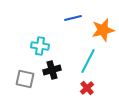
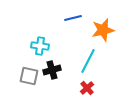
gray square: moved 4 px right, 3 px up
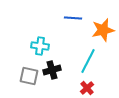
blue line: rotated 18 degrees clockwise
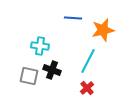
black cross: rotated 36 degrees clockwise
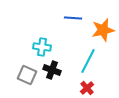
cyan cross: moved 2 px right, 1 px down
gray square: moved 2 px left, 1 px up; rotated 12 degrees clockwise
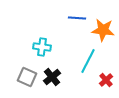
blue line: moved 4 px right
orange star: rotated 20 degrees clockwise
black cross: moved 7 px down; rotated 30 degrees clockwise
gray square: moved 2 px down
red cross: moved 19 px right, 8 px up
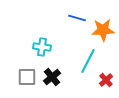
blue line: rotated 12 degrees clockwise
orange star: rotated 10 degrees counterclockwise
gray square: rotated 24 degrees counterclockwise
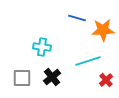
cyan line: rotated 45 degrees clockwise
gray square: moved 5 px left, 1 px down
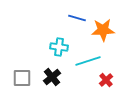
cyan cross: moved 17 px right
